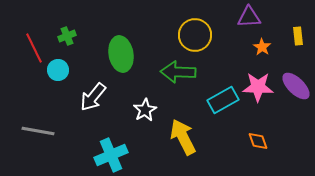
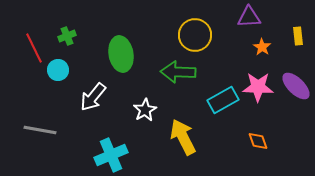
gray line: moved 2 px right, 1 px up
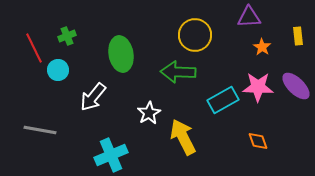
white star: moved 4 px right, 3 px down
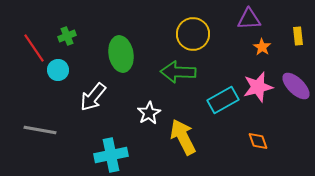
purple triangle: moved 2 px down
yellow circle: moved 2 px left, 1 px up
red line: rotated 8 degrees counterclockwise
pink star: rotated 16 degrees counterclockwise
cyan cross: rotated 12 degrees clockwise
